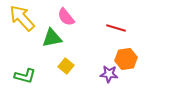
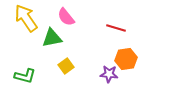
yellow arrow: moved 4 px right; rotated 8 degrees clockwise
yellow square: rotated 14 degrees clockwise
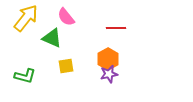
yellow arrow: rotated 72 degrees clockwise
red line: rotated 18 degrees counterclockwise
green triangle: rotated 35 degrees clockwise
orange hexagon: moved 18 px left; rotated 20 degrees counterclockwise
yellow square: rotated 28 degrees clockwise
purple star: rotated 18 degrees counterclockwise
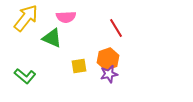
pink semicircle: rotated 54 degrees counterclockwise
red line: rotated 60 degrees clockwise
orange hexagon: rotated 10 degrees clockwise
yellow square: moved 13 px right
green L-shape: rotated 25 degrees clockwise
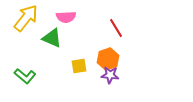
purple star: moved 1 px right, 1 px down; rotated 18 degrees clockwise
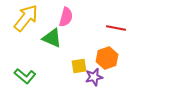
pink semicircle: rotated 72 degrees counterclockwise
red line: rotated 48 degrees counterclockwise
orange hexagon: moved 1 px left, 1 px up
purple star: moved 16 px left, 2 px down; rotated 18 degrees counterclockwise
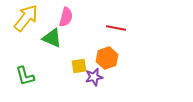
green L-shape: rotated 35 degrees clockwise
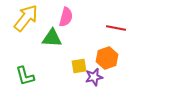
green triangle: rotated 20 degrees counterclockwise
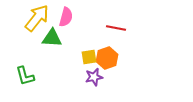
yellow arrow: moved 11 px right
yellow square: moved 10 px right, 9 px up
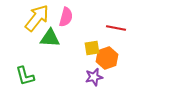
green triangle: moved 2 px left
yellow square: moved 3 px right, 9 px up
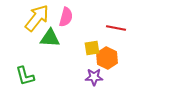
orange hexagon: rotated 15 degrees counterclockwise
purple star: rotated 12 degrees clockwise
